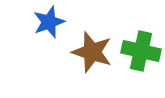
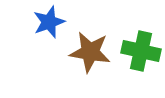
brown star: moved 2 px left; rotated 9 degrees counterclockwise
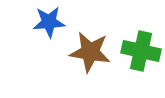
blue star: rotated 16 degrees clockwise
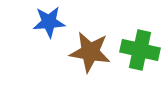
green cross: moved 1 px left, 1 px up
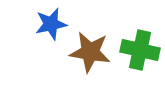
blue star: moved 2 px right, 2 px down; rotated 8 degrees counterclockwise
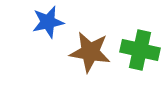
blue star: moved 3 px left, 2 px up
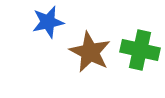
brown star: rotated 18 degrees clockwise
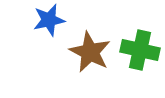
blue star: moved 1 px right, 2 px up
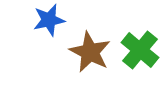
green cross: rotated 27 degrees clockwise
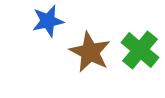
blue star: moved 1 px left, 1 px down
